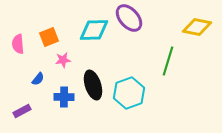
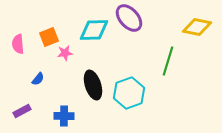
pink star: moved 2 px right, 7 px up
blue cross: moved 19 px down
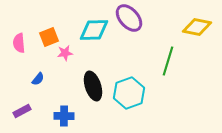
pink semicircle: moved 1 px right, 1 px up
black ellipse: moved 1 px down
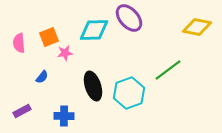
green line: moved 9 px down; rotated 36 degrees clockwise
blue semicircle: moved 4 px right, 2 px up
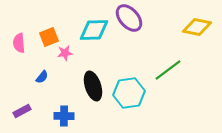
cyan hexagon: rotated 12 degrees clockwise
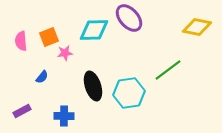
pink semicircle: moved 2 px right, 2 px up
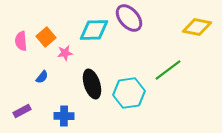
orange square: moved 3 px left; rotated 18 degrees counterclockwise
black ellipse: moved 1 px left, 2 px up
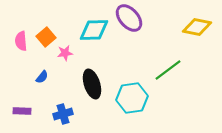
cyan hexagon: moved 3 px right, 5 px down
purple rectangle: rotated 30 degrees clockwise
blue cross: moved 1 px left, 2 px up; rotated 18 degrees counterclockwise
